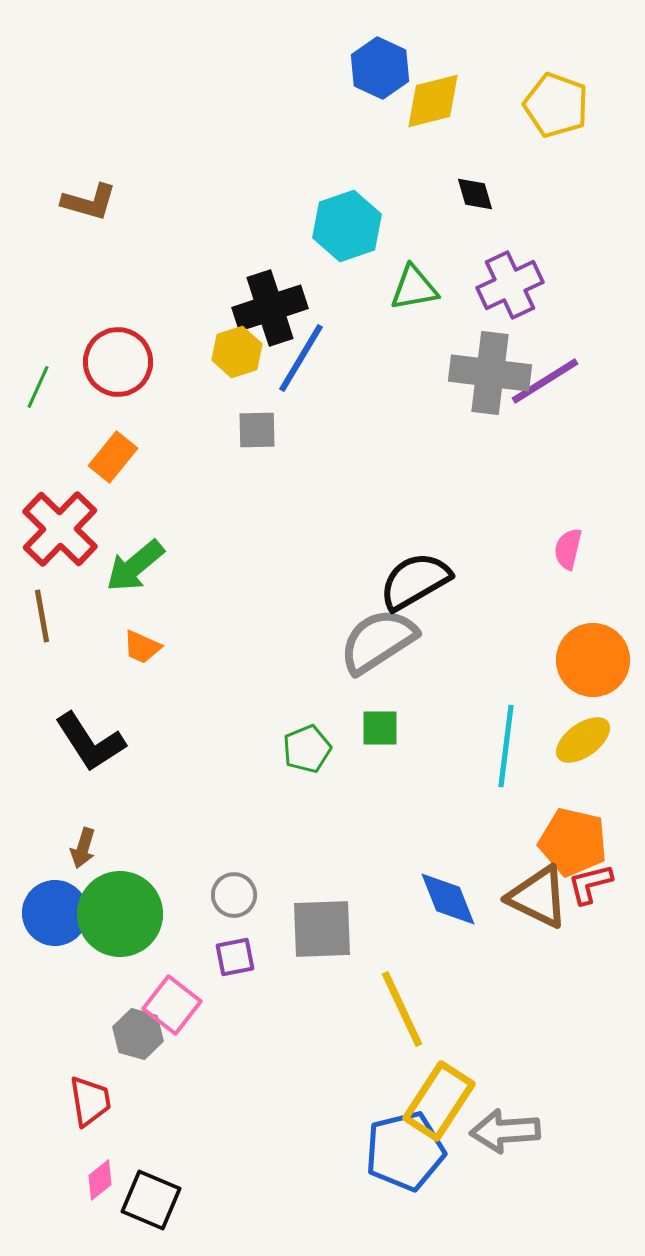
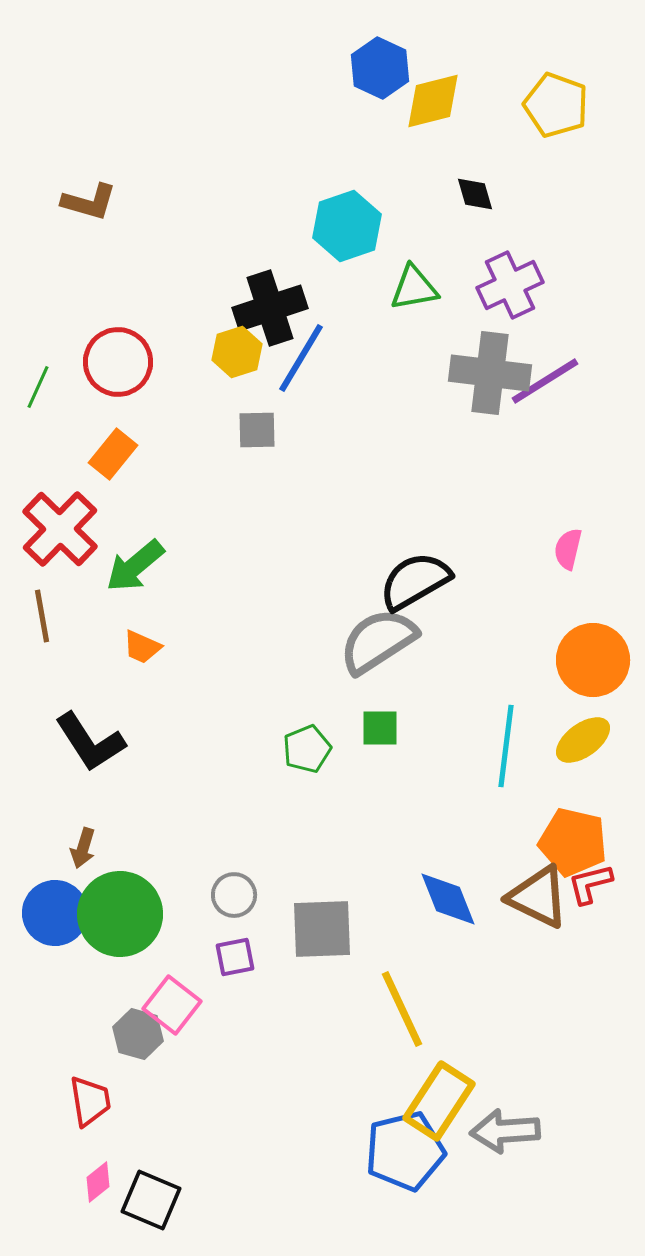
orange rectangle at (113, 457): moved 3 px up
pink diamond at (100, 1180): moved 2 px left, 2 px down
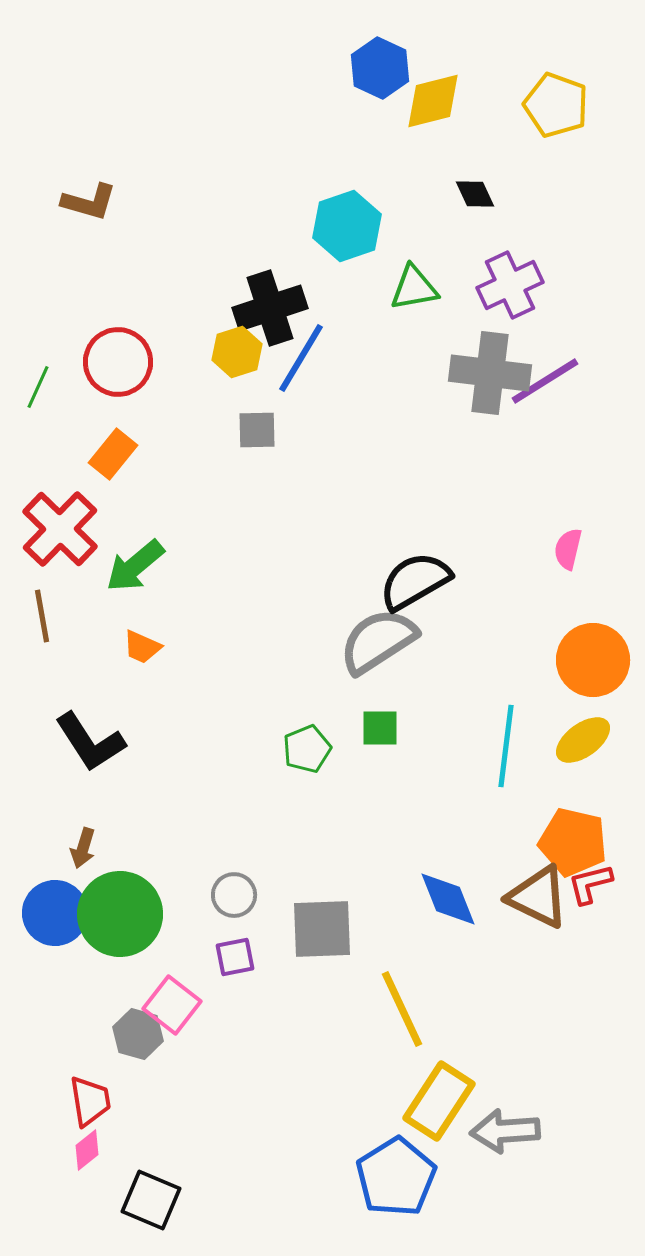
black diamond at (475, 194): rotated 9 degrees counterclockwise
blue pentagon at (405, 1151): moved 9 px left, 26 px down; rotated 18 degrees counterclockwise
pink diamond at (98, 1182): moved 11 px left, 32 px up
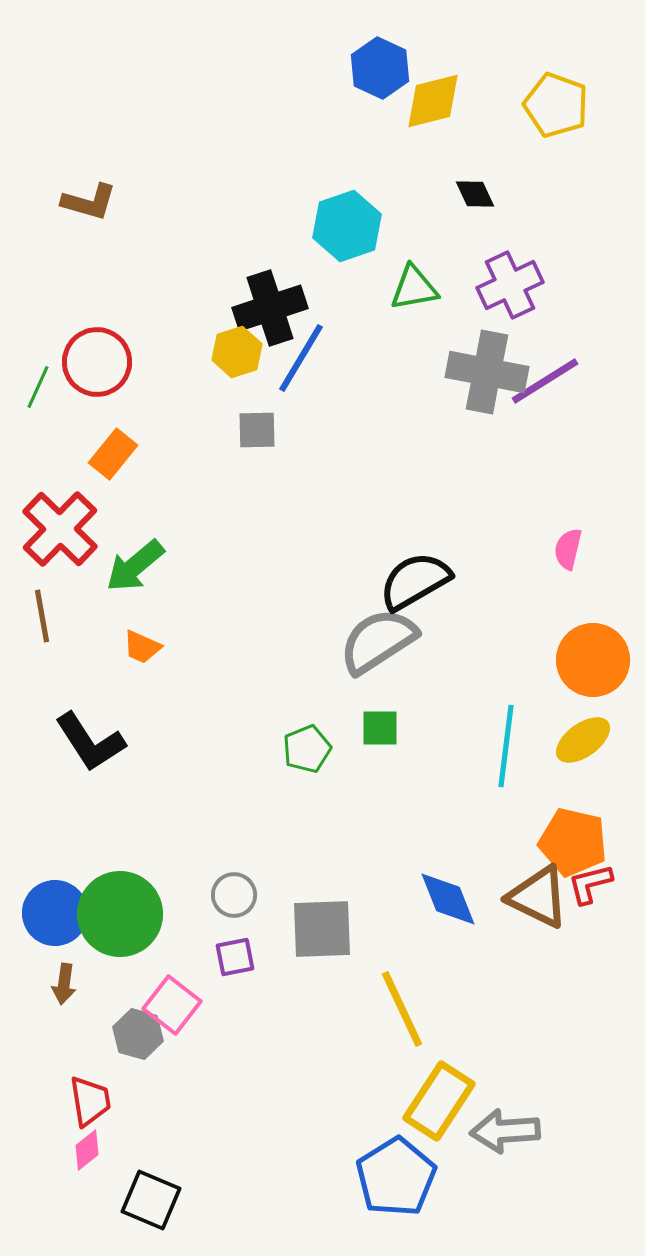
red circle at (118, 362): moved 21 px left
gray cross at (490, 373): moved 3 px left, 1 px up; rotated 4 degrees clockwise
brown arrow at (83, 848): moved 19 px left, 136 px down; rotated 9 degrees counterclockwise
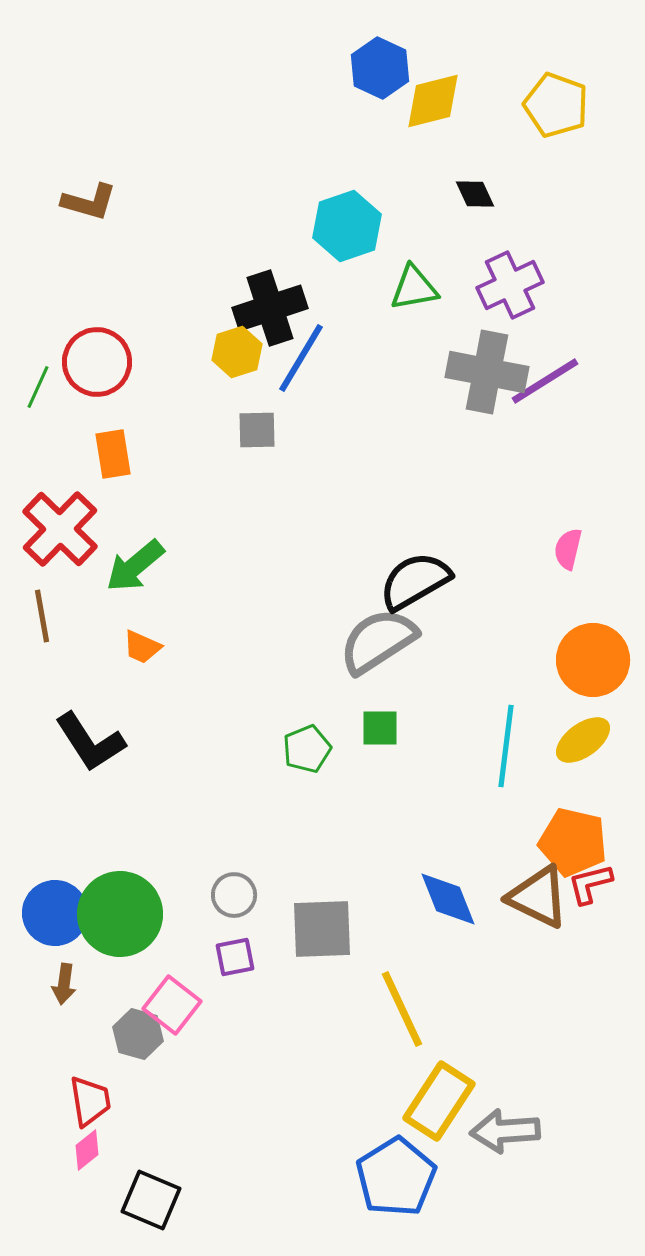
orange rectangle at (113, 454): rotated 48 degrees counterclockwise
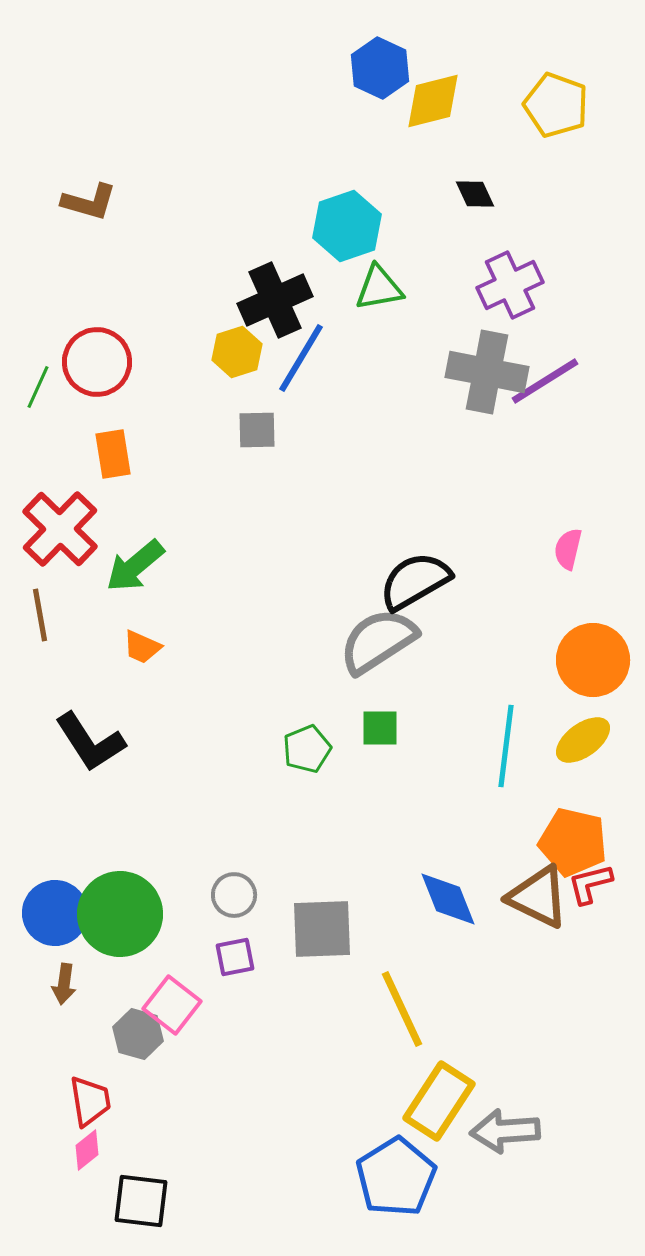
green triangle at (414, 288): moved 35 px left
black cross at (270, 308): moved 5 px right, 8 px up; rotated 6 degrees counterclockwise
brown line at (42, 616): moved 2 px left, 1 px up
black square at (151, 1200): moved 10 px left, 1 px down; rotated 16 degrees counterclockwise
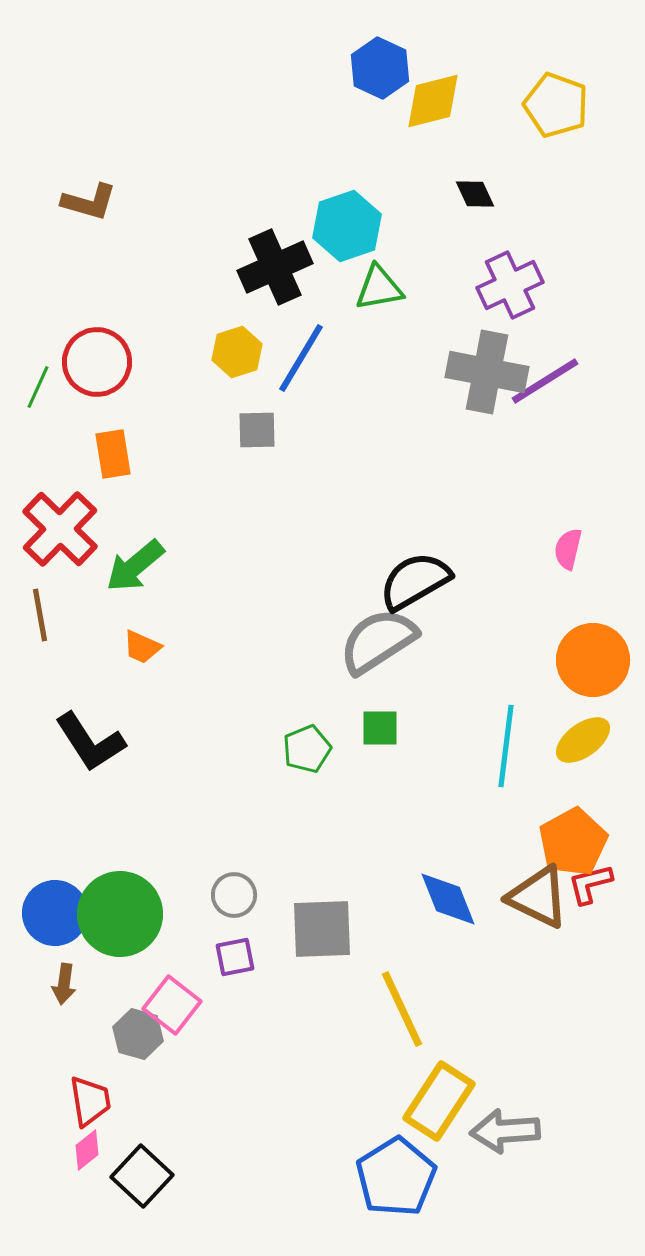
black cross at (275, 300): moved 33 px up
orange pentagon at (573, 842): rotated 30 degrees clockwise
black square at (141, 1201): moved 1 px right, 25 px up; rotated 36 degrees clockwise
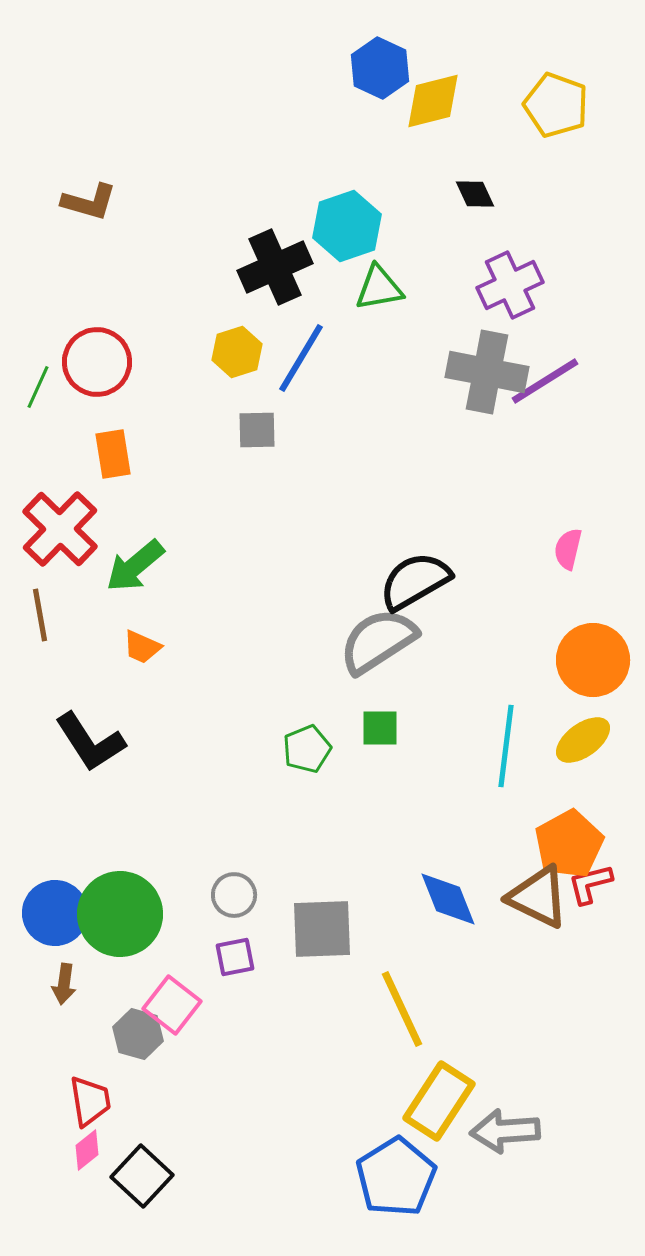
orange pentagon at (573, 842): moved 4 px left, 2 px down
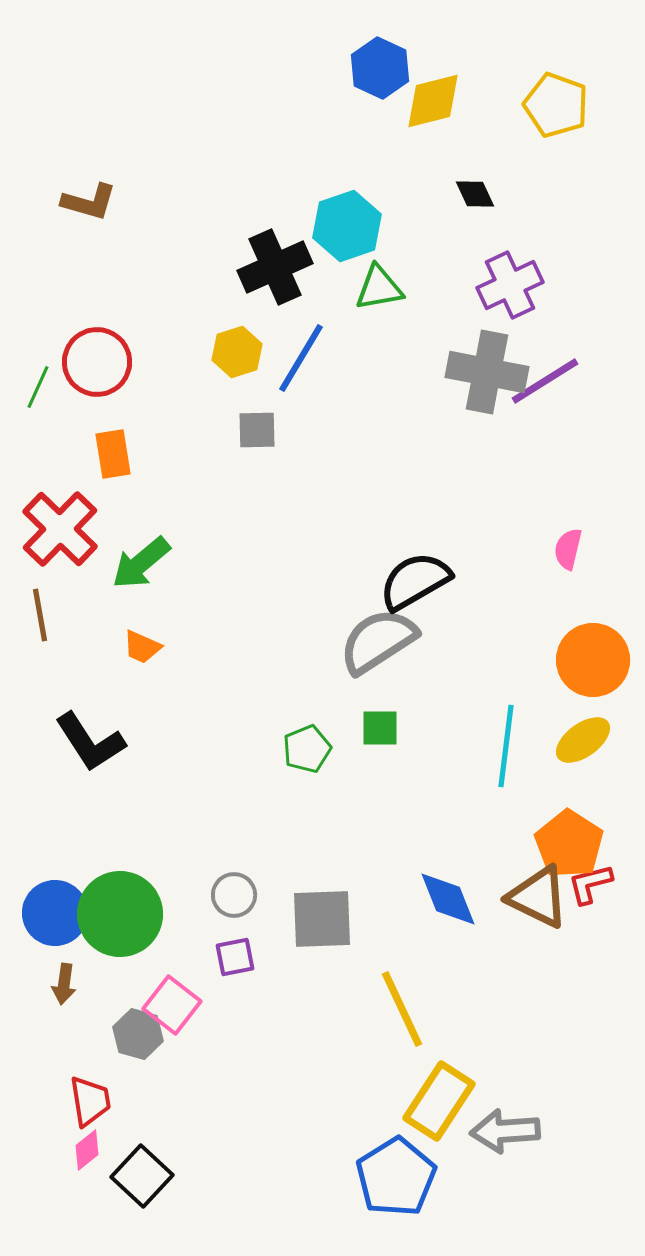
green arrow at (135, 566): moved 6 px right, 3 px up
orange pentagon at (569, 844): rotated 10 degrees counterclockwise
gray square at (322, 929): moved 10 px up
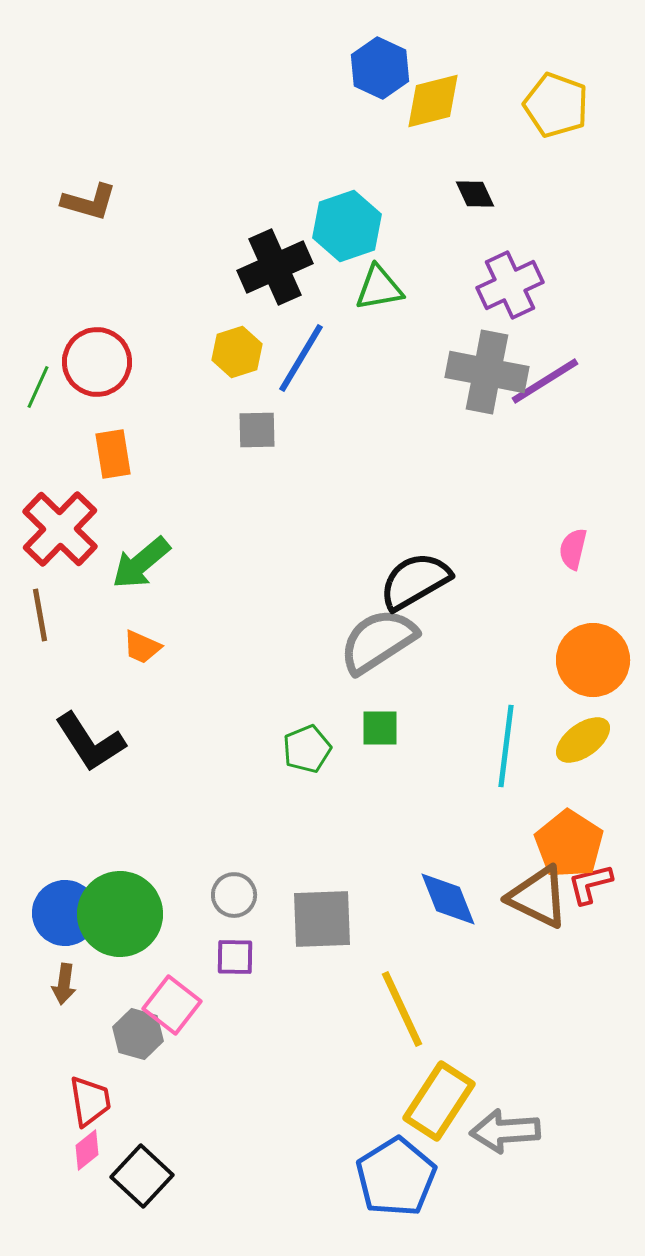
pink semicircle at (568, 549): moved 5 px right
blue circle at (55, 913): moved 10 px right
purple square at (235, 957): rotated 12 degrees clockwise
